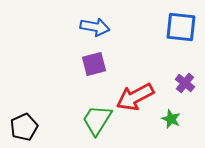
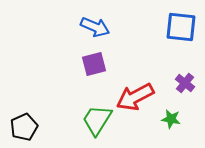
blue arrow: rotated 12 degrees clockwise
green star: rotated 12 degrees counterclockwise
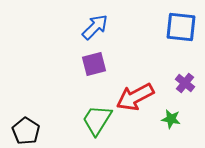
blue arrow: rotated 68 degrees counterclockwise
black pentagon: moved 2 px right, 4 px down; rotated 16 degrees counterclockwise
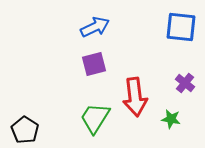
blue arrow: rotated 20 degrees clockwise
red arrow: rotated 69 degrees counterclockwise
green trapezoid: moved 2 px left, 2 px up
black pentagon: moved 1 px left, 1 px up
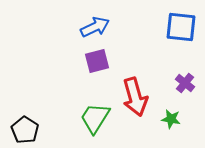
purple square: moved 3 px right, 3 px up
red arrow: rotated 9 degrees counterclockwise
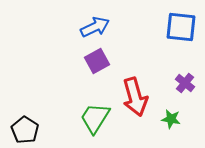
purple square: rotated 15 degrees counterclockwise
